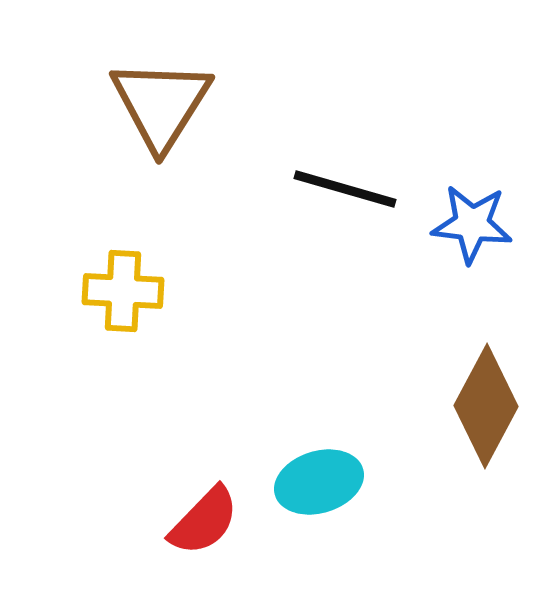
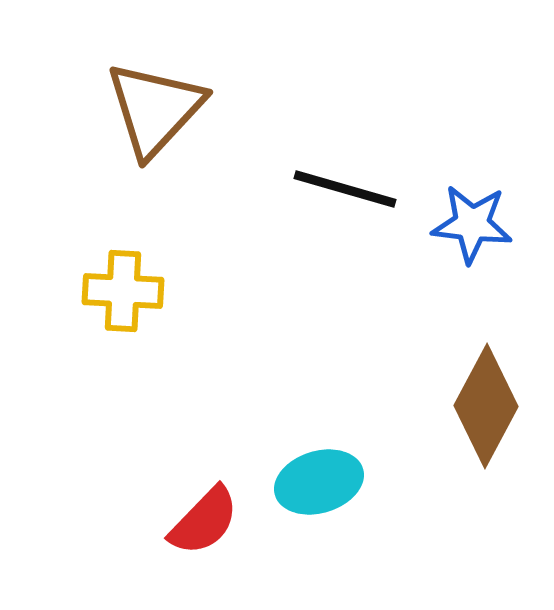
brown triangle: moved 6 px left, 5 px down; rotated 11 degrees clockwise
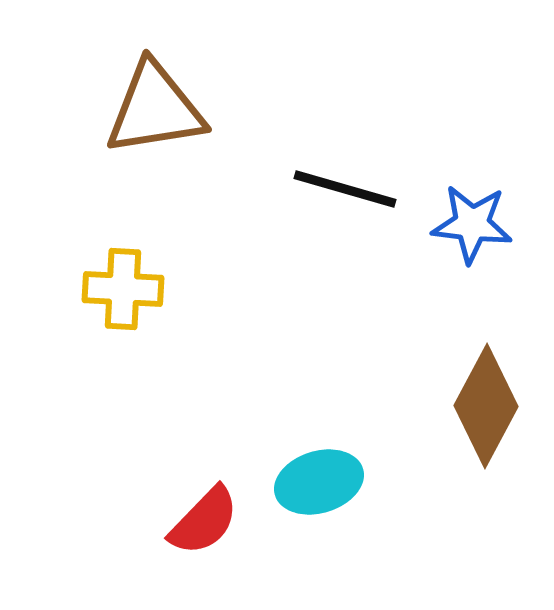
brown triangle: rotated 38 degrees clockwise
yellow cross: moved 2 px up
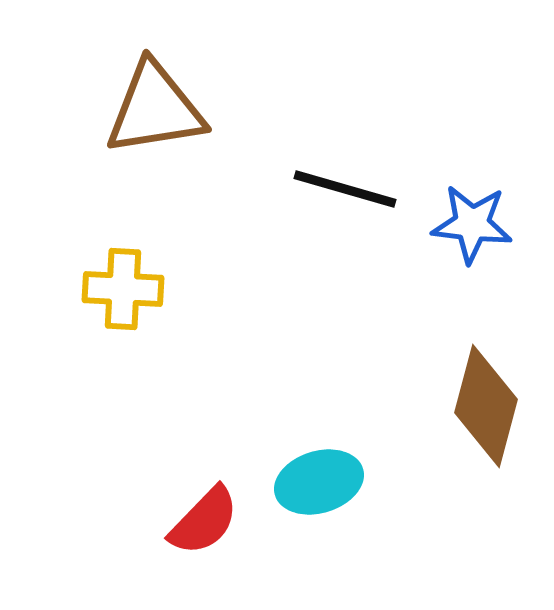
brown diamond: rotated 13 degrees counterclockwise
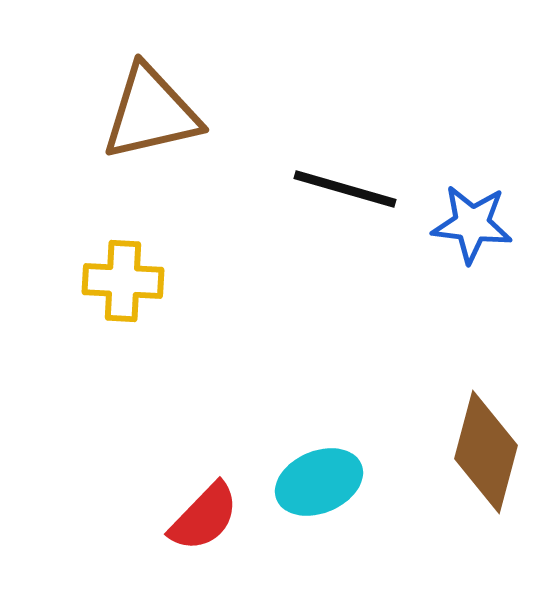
brown triangle: moved 4 px left, 4 px down; rotated 4 degrees counterclockwise
yellow cross: moved 8 px up
brown diamond: moved 46 px down
cyan ellipse: rotated 6 degrees counterclockwise
red semicircle: moved 4 px up
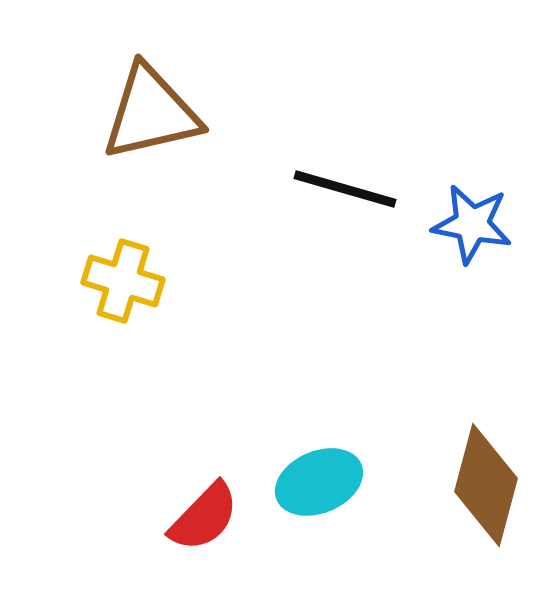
blue star: rotated 4 degrees clockwise
yellow cross: rotated 14 degrees clockwise
brown diamond: moved 33 px down
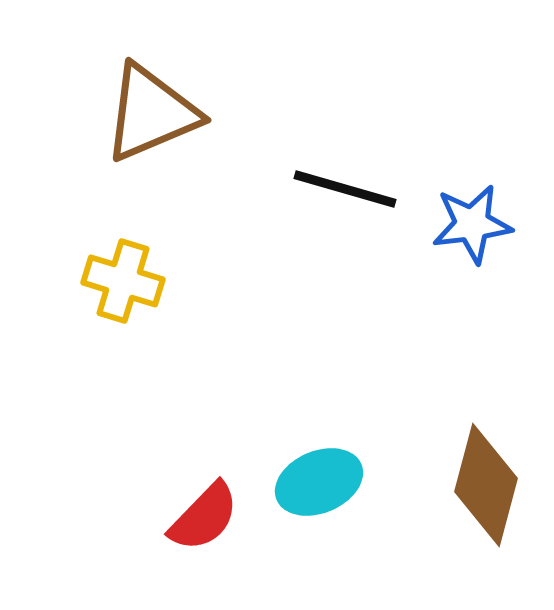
brown triangle: rotated 10 degrees counterclockwise
blue star: rotated 18 degrees counterclockwise
